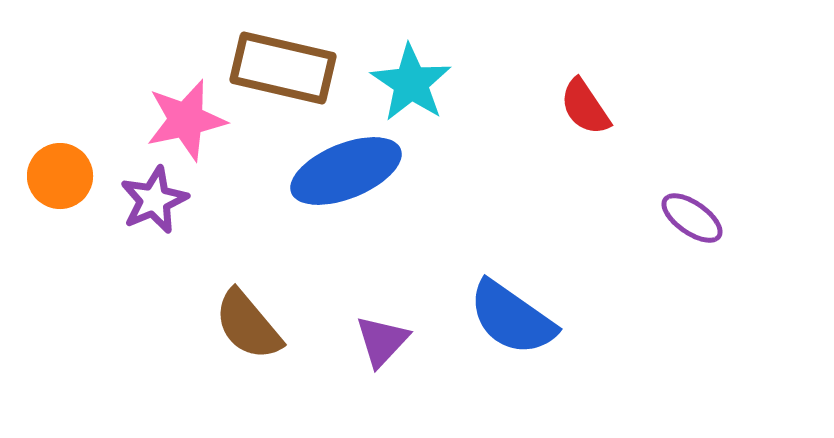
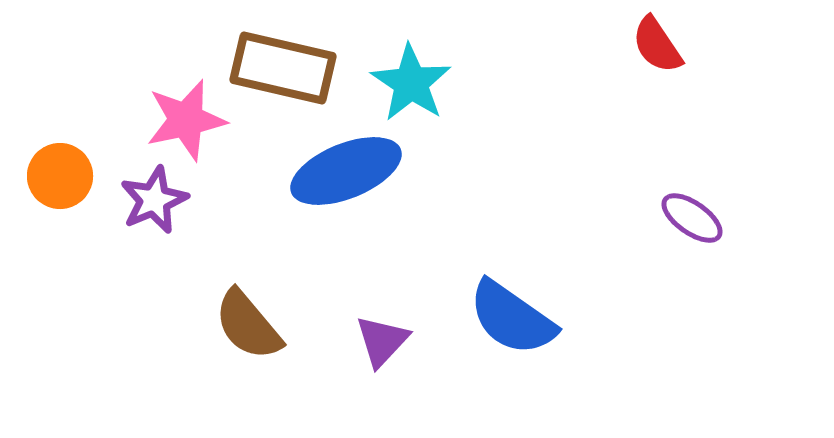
red semicircle: moved 72 px right, 62 px up
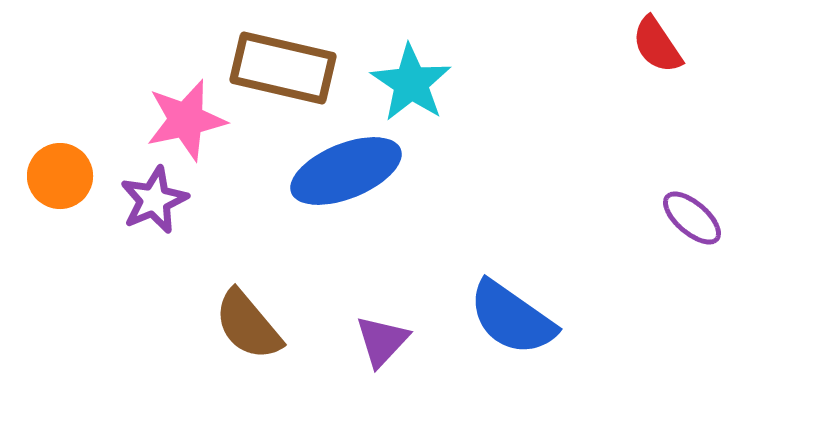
purple ellipse: rotated 6 degrees clockwise
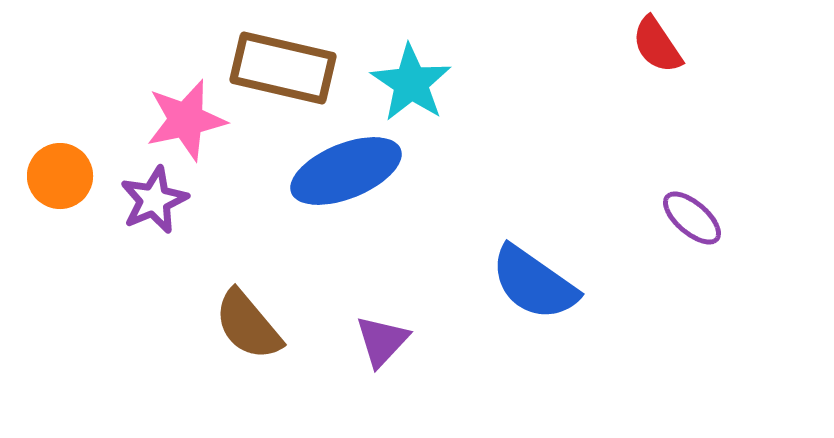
blue semicircle: moved 22 px right, 35 px up
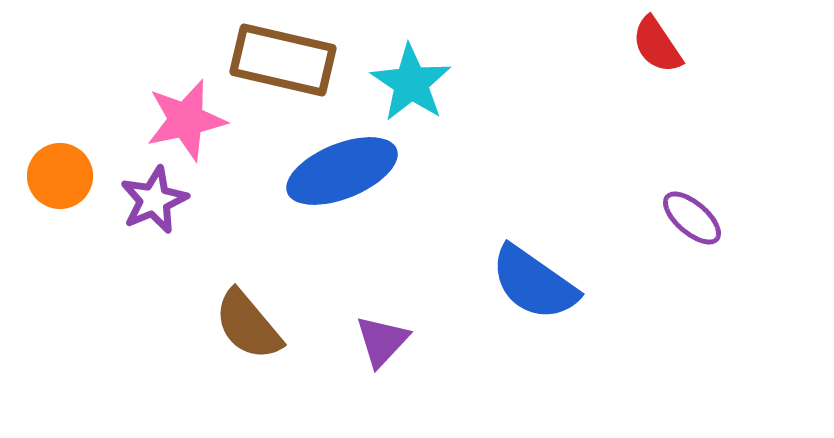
brown rectangle: moved 8 px up
blue ellipse: moved 4 px left
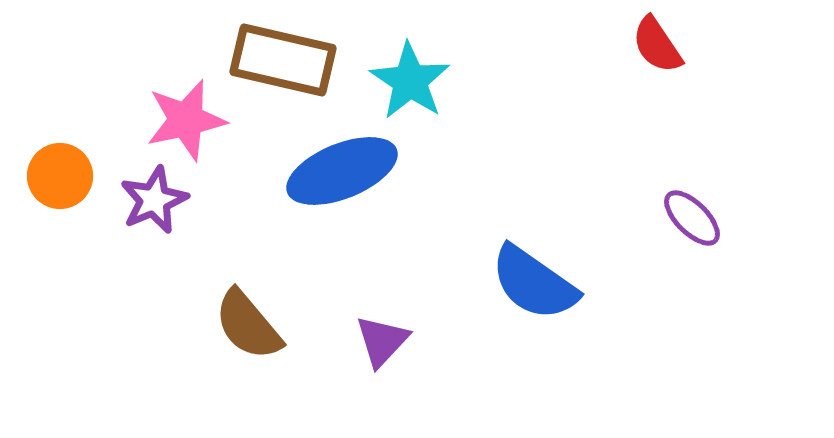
cyan star: moved 1 px left, 2 px up
purple ellipse: rotated 4 degrees clockwise
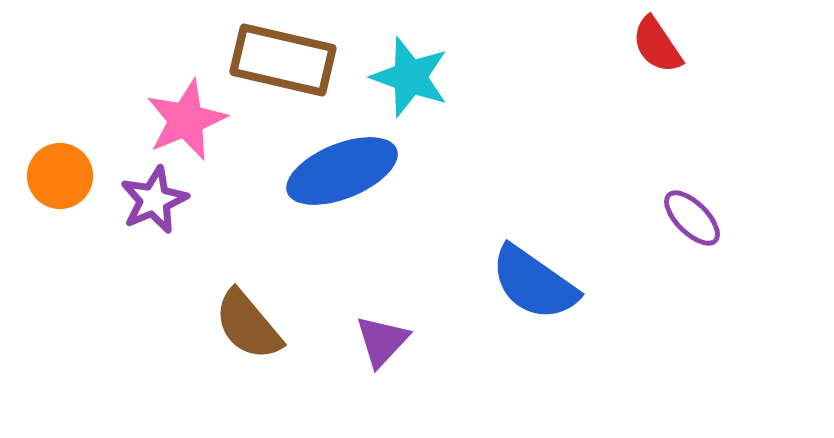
cyan star: moved 4 px up; rotated 14 degrees counterclockwise
pink star: rotated 10 degrees counterclockwise
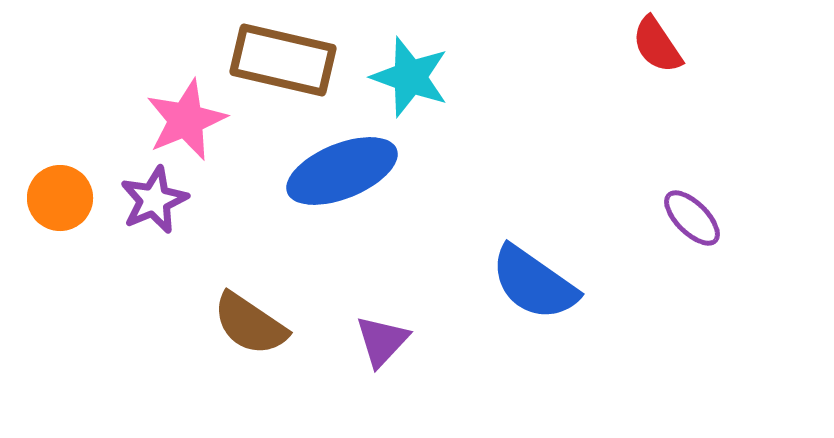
orange circle: moved 22 px down
brown semicircle: moved 2 px right, 1 px up; rotated 16 degrees counterclockwise
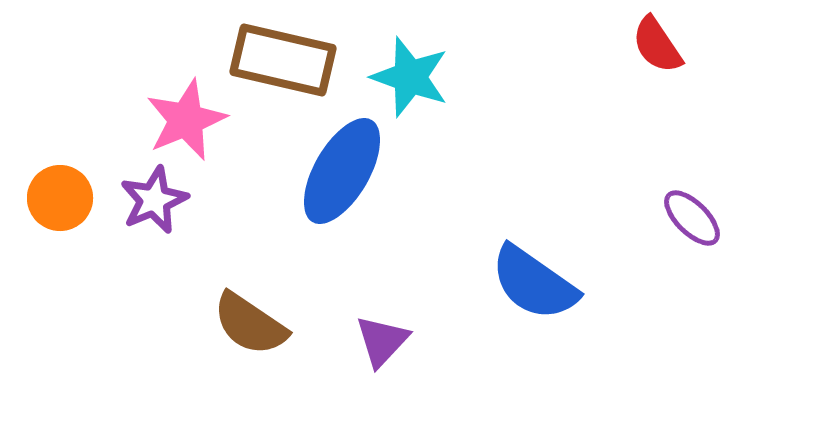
blue ellipse: rotated 38 degrees counterclockwise
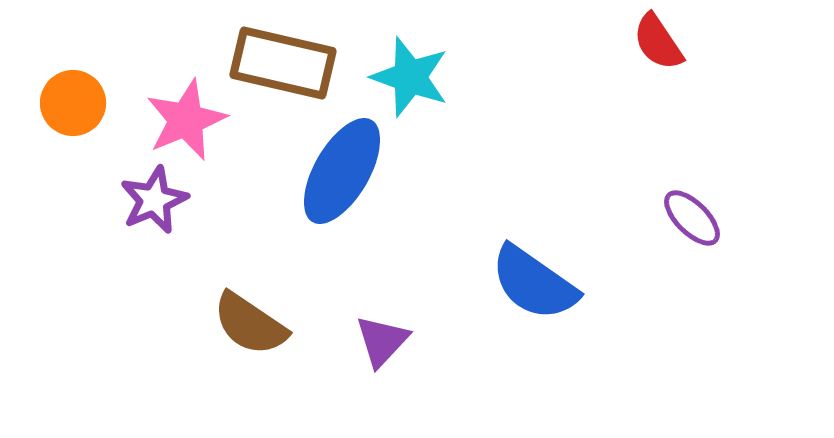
red semicircle: moved 1 px right, 3 px up
brown rectangle: moved 3 px down
orange circle: moved 13 px right, 95 px up
